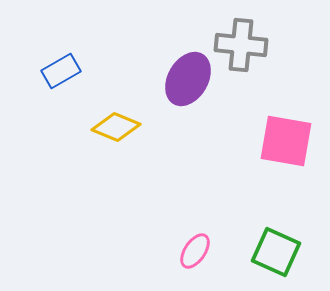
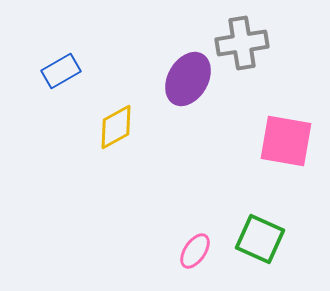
gray cross: moved 1 px right, 2 px up; rotated 15 degrees counterclockwise
yellow diamond: rotated 51 degrees counterclockwise
green square: moved 16 px left, 13 px up
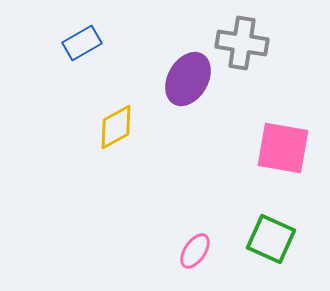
gray cross: rotated 18 degrees clockwise
blue rectangle: moved 21 px right, 28 px up
pink square: moved 3 px left, 7 px down
green square: moved 11 px right
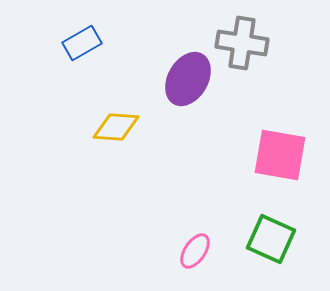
yellow diamond: rotated 33 degrees clockwise
pink square: moved 3 px left, 7 px down
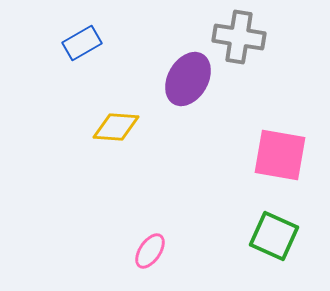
gray cross: moved 3 px left, 6 px up
green square: moved 3 px right, 3 px up
pink ellipse: moved 45 px left
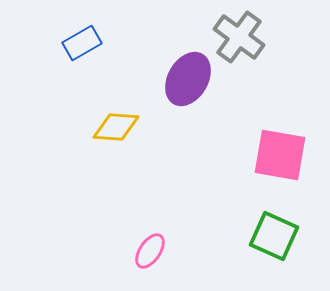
gray cross: rotated 27 degrees clockwise
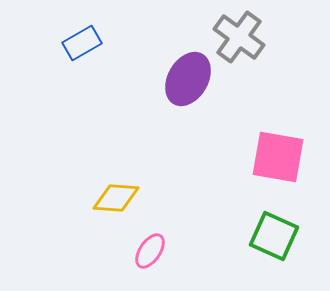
yellow diamond: moved 71 px down
pink square: moved 2 px left, 2 px down
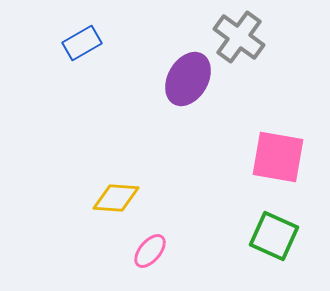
pink ellipse: rotated 6 degrees clockwise
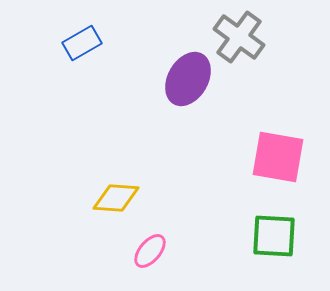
green square: rotated 21 degrees counterclockwise
